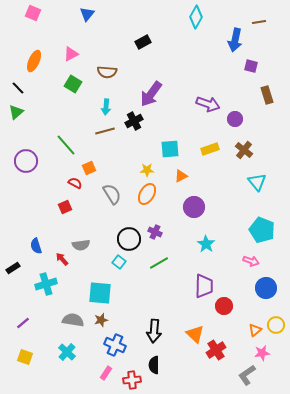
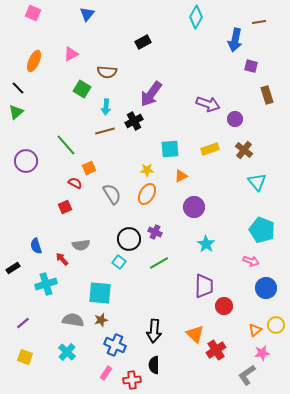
green square at (73, 84): moved 9 px right, 5 px down
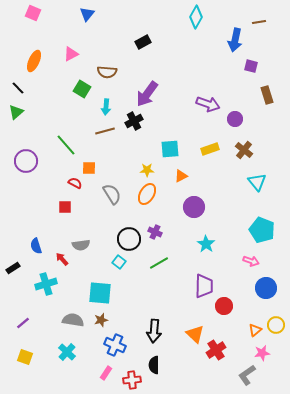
purple arrow at (151, 94): moved 4 px left
orange square at (89, 168): rotated 24 degrees clockwise
red square at (65, 207): rotated 24 degrees clockwise
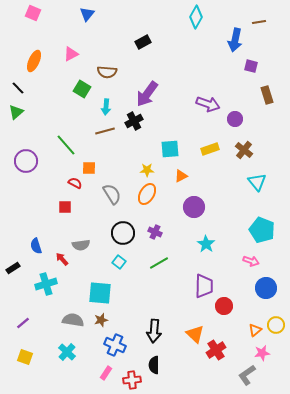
black circle at (129, 239): moved 6 px left, 6 px up
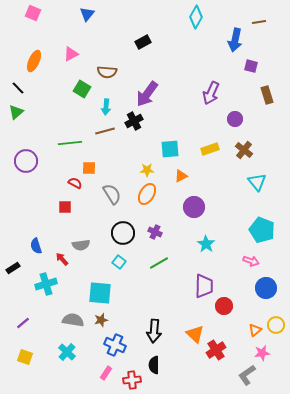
purple arrow at (208, 104): moved 3 px right, 11 px up; rotated 95 degrees clockwise
green line at (66, 145): moved 4 px right, 2 px up; rotated 55 degrees counterclockwise
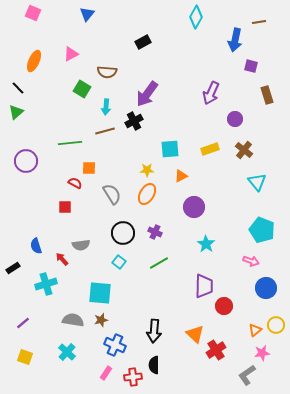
red cross at (132, 380): moved 1 px right, 3 px up
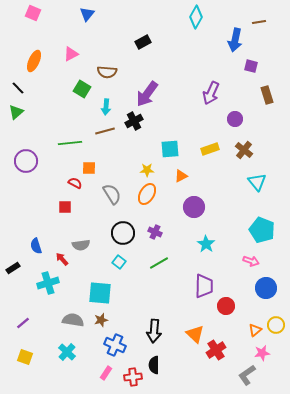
cyan cross at (46, 284): moved 2 px right, 1 px up
red circle at (224, 306): moved 2 px right
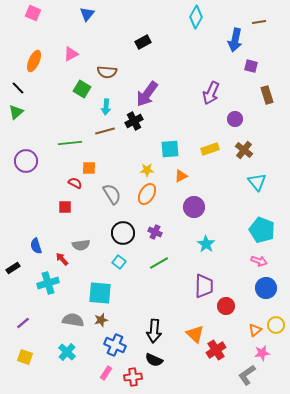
pink arrow at (251, 261): moved 8 px right
black semicircle at (154, 365): moved 5 px up; rotated 66 degrees counterclockwise
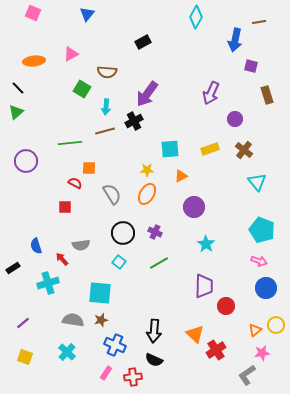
orange ellipse at (34, 61): rotated 60 degrees clockwise
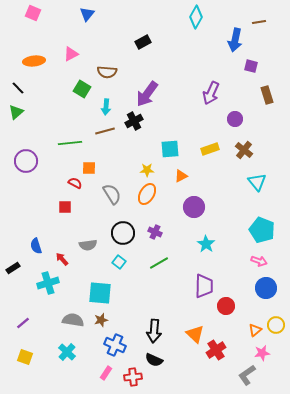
gray semicircle at (81, 245): moved 7 px right
